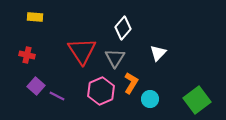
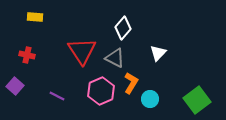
gray triangle: rotated 35 degrees counterclockwise
purple square: moved 21 px left
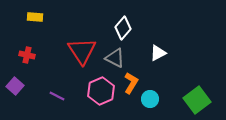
white triangle: rotated 18 degrees clockwise
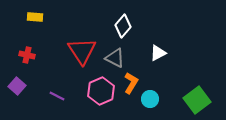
white diamond: moved 2 px up
purple square: moved 2 px right
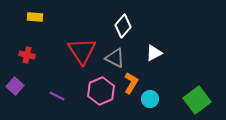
white triangle: moved 4 px left
purple square: moved 2 px left
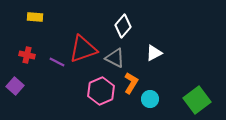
red triangle: moved 1 px right, 2 px up; rotated 44 degrees clockwise
purple line: moved 34 px up
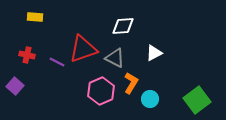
white diamond: rotated 45 degrees clockwise
